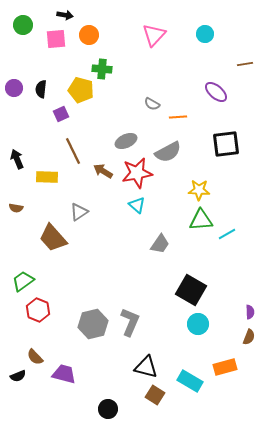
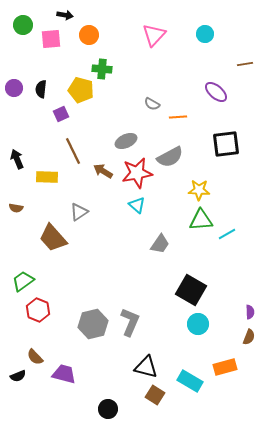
pink square at (56, 39): moved 5 px left
gray semicircle at (168, 152): moved 2 px right, 5 px down
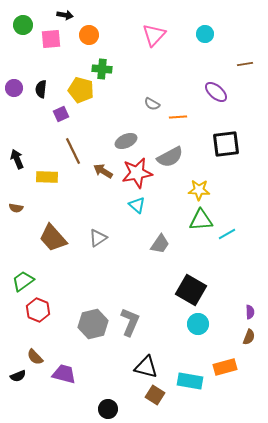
gray triangle at (79, 212): moved 19 px right, 26 px down
cyan rectangle at (190, 381): rotated 20 degrees counterclockwise
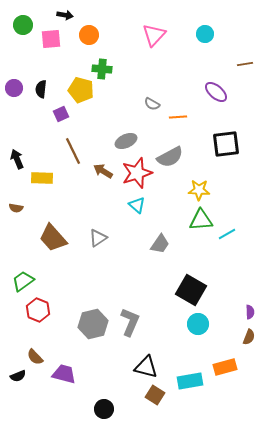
red star at (137, 173): rotated 8 degrees counterclockwise
yellow rectangle at (47, 177): moved 5 px left, 1 px down
cyan rectangle at (190, 381): rotated 20 degrees counterclockwise
black circle at (108, 409): moved 4 px left
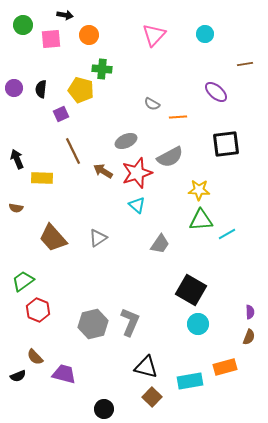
brown square at (155, 395): moved 3 px left, 2 px down; rotated 12 degrees clockwise
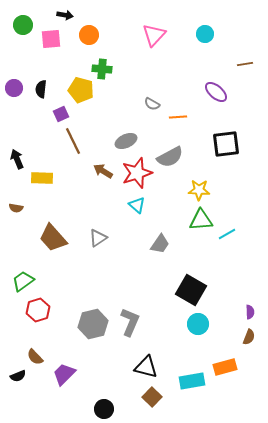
brown line at (73, 151): moved 10 px up
red hexagon at (38, 310): rotated 20 degrees clockwise
purple trapezoid at (64, 374): rotated 60 degrees counterclockwise
cyan rectangle at (190, 381): moved 2 px right
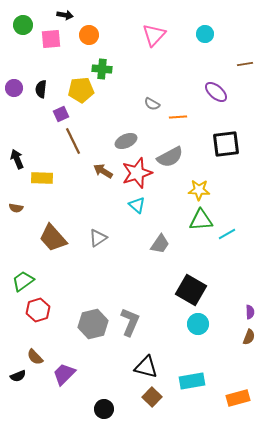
yellow pentagon at (81, 90): rotated 20 degrees counterclockwise
orange rectangle at (225, 367): moved 13 px right, 31 px down
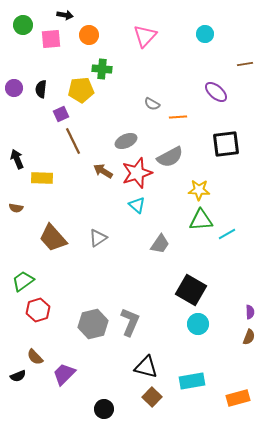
pink triangle at (154, 35): moved 9 px left, 1 px down
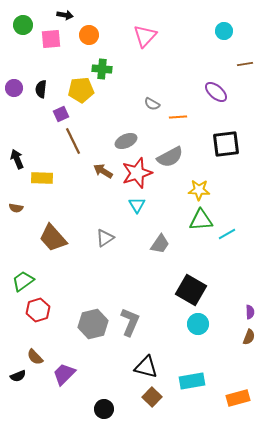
cyan circle at (205, 34): moved 19 px right, 3 px up
cyan triangle at (137, 205): rotated 18 degrees clockwise
gray triangle at (98, 238): moved 7 px right
